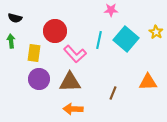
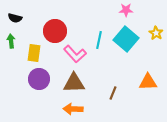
pink star: moved 15 px right
yellow star: moved 1 px down
brown triangle: moved 4 px right, 1 px down
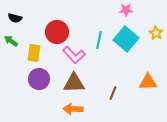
red circle: moved 2 px right, 1 px down
green arrow: rotated 48 degrees counterclockwise
pink L-shape: moved 1 px left, 1 px down
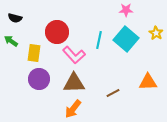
brown line: rotated 40 degrees clockwise
orange arrow: rotated 54 degrees counterclockwise
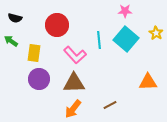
pink star: moved 1 px left, 1 px down
red circle: moved 7 px up
cyan line: rotated 18 degrees counterclockwise
pink L-shape: moved 1 px right
brown line: moved 3 px left, 12 px down
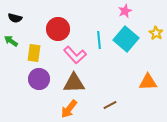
pink star: rotated 24 degrees counterclockwise
red circle: moved 1 px right, 4 px down
orange arrow: moved 4 px left
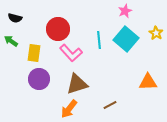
pink L-shape: moved 4 px left, 2 px up
brown triangle: moved 3 px right, 1 px down; rotated 15 degrees counterclockwise
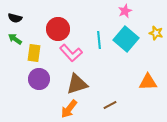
yellow star: rotated 16 degrees counterclockwise
green arrow: moved 4 px right, 2 px up
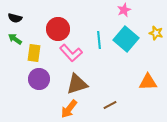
pink star: moved 1 px left, 1 px up
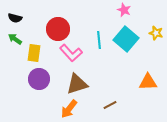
pink star: rotated 24 degrees counterclockwise
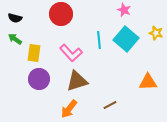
red circle: moved 3 px right, 15 px up
brown triangle: moved 3 px up
